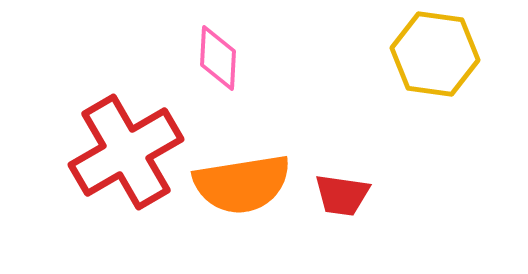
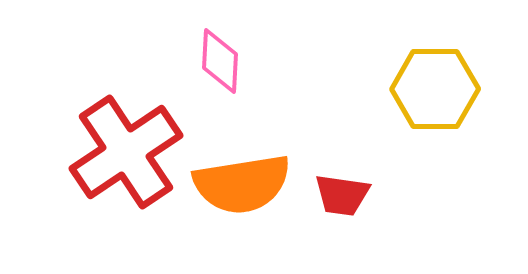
yellow hexagon: moved 35 px down; rotated 8 degrees counterclockwise
pink diamond: moved 2 px right, 3 px down
red cross: rotated 4 degrees counterclockwise
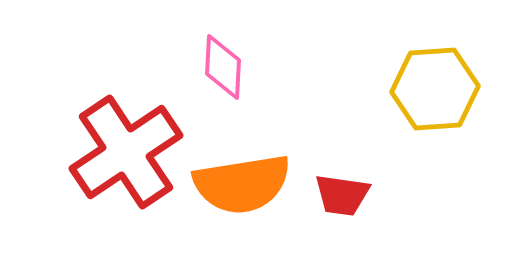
pink diamond: moved 3 px right, 6 px down
yellow hexagon: rotated 4 degrees counterclockwise
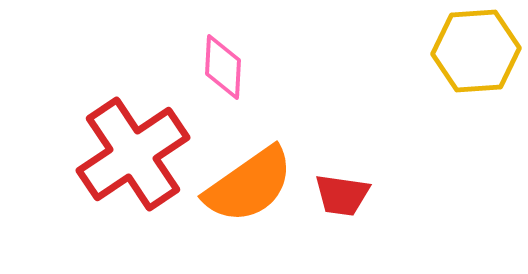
yellow hexagon: moved 41 px right, 38 px up
red cross: moved 7 px right, 2 px down
orange semicircle: moved 7 px right, 1 px down; rotated 26 degrees counterclockwise
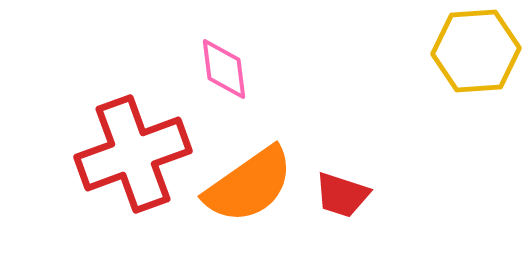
pink diamond: moved 1 px right, 2 px down; rotated 10 degrees counterclockwise
red cross: rotated 14 degrees clockwise
red trapezoid: rotated 10 degrees clockwise
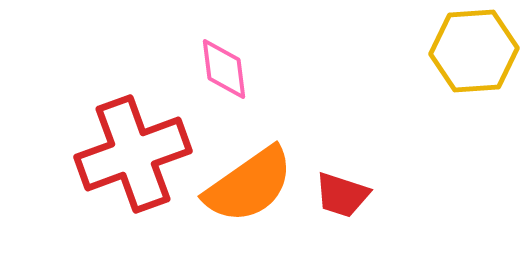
yellow hexagon: moved 2 px left
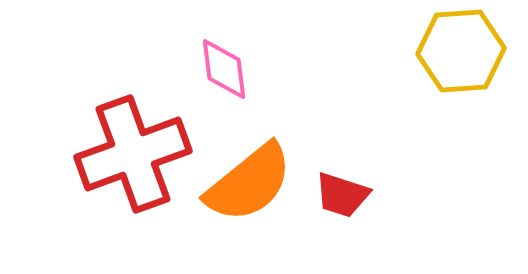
yellow hexagon: moved 13 px left
orange semicircle: moved 2 px up; rotated 4 degrees counterclockwise
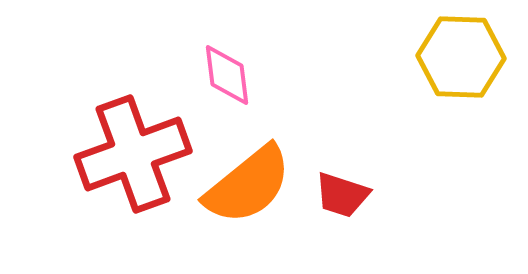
yellow hexagon: moved 6 px down; rotated 6 degrees clockwise
pink diamond: moved 3 px right, 6 px down
orange semicircle: moved 1 px left, 2 px down
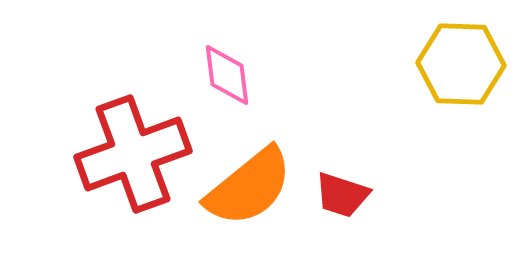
yellow hexagon: moved 7 px down
orange semicircle: moved 1 px right, 2 px down
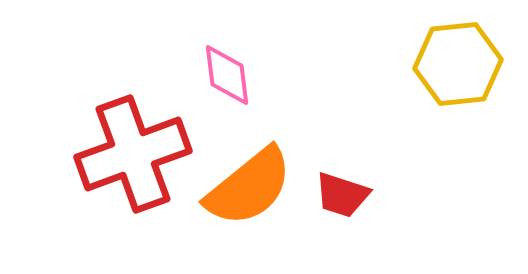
yellow hexagon: moved 3 px left; rotated 8 degrees counterclockwise
